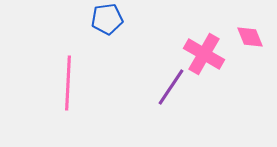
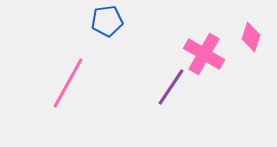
blue pentagon: moved 2 px down
pink diamond: moved 1 px right; rotated 40 degrees clockwise
pink line: rotated 26 degrees clockwise
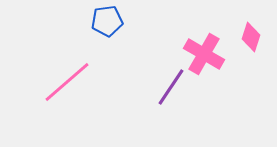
pink line: moved 1 px left, 1 px up; rotated 20 degrees clockwise
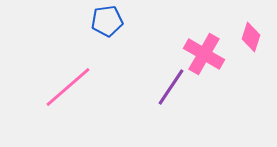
pink line: moved 1 px right, 5 px down
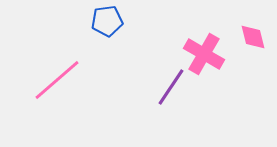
pink diamond: moved 2 px right; rotated 32 degrees counterclockwise
pink line: moved 11 px left, 7 px up
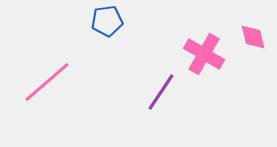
pink line: moved 10 px left, 2 px down
purple line: moved 10 px left, 5 px down
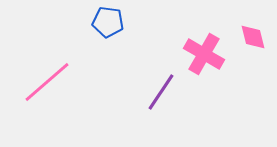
blue pentagon: moved 1 px right, 1 px down; rotated 16 degrees clockwise
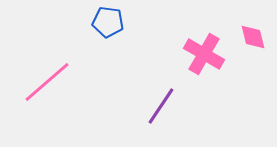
purple line: moved 14 px down
